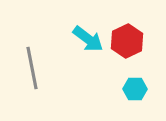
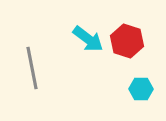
red hexagon: rotated 16 degrees counterclockwise
cyan hexagon: moved 6 px right
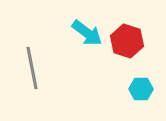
cyan arrow: moved 1 px left, 6 px up
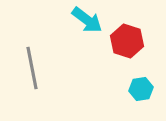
cyan arrow: moved 13 px up
cyan hexagon: rotated 10 degrees counterclockwise
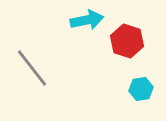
cyan arrow: rotated 48 degrees counterclockwise
gray line: rotated 27 degrees counterclockwise
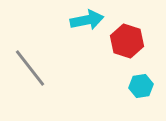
gray line: moved 2 px left
cyan hexagon: moved 3 px up
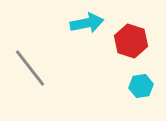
cyan arrow: moved 3 px down
red hexagon: moved 4 px right
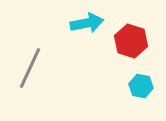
gray line: rotated 63 degrees clockwise
cyan hexagon: rotated 20 degrees clockwise
